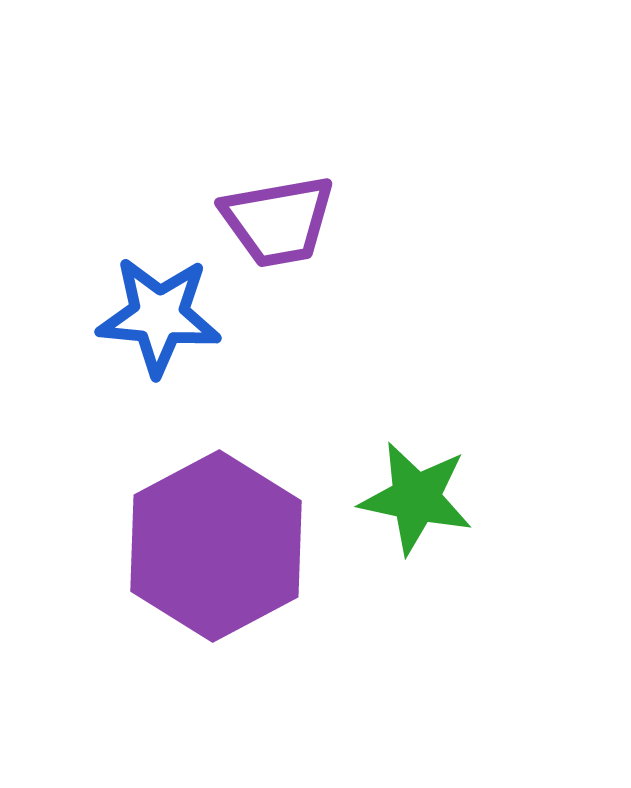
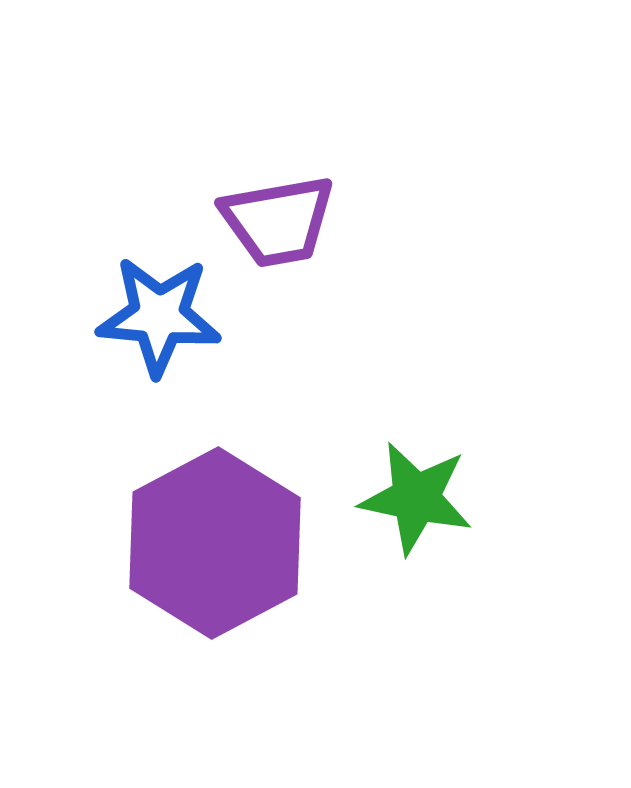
purple hexagon: moved 1 px left, 3 px up
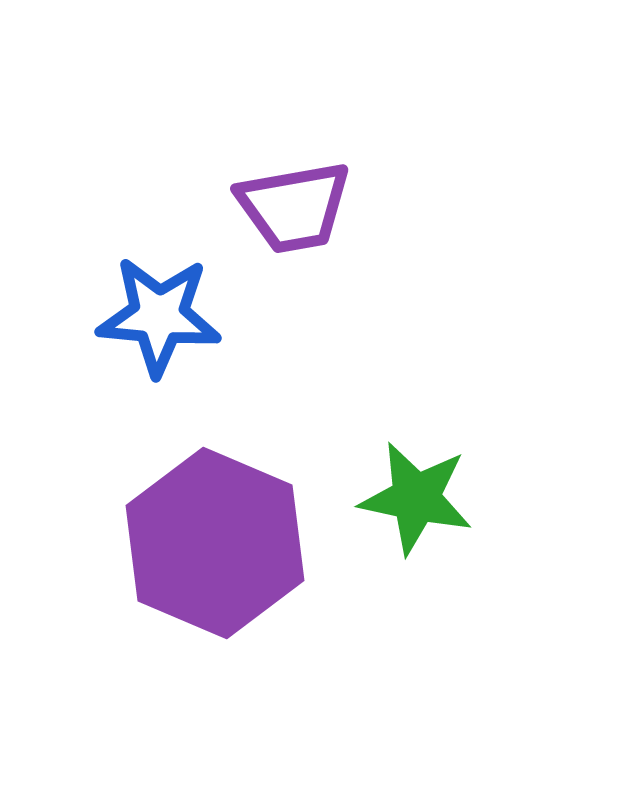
purple trapezoid: moved 16 px right, 14 px up
purple hexagon: rotated 9 degrees counterclockwise
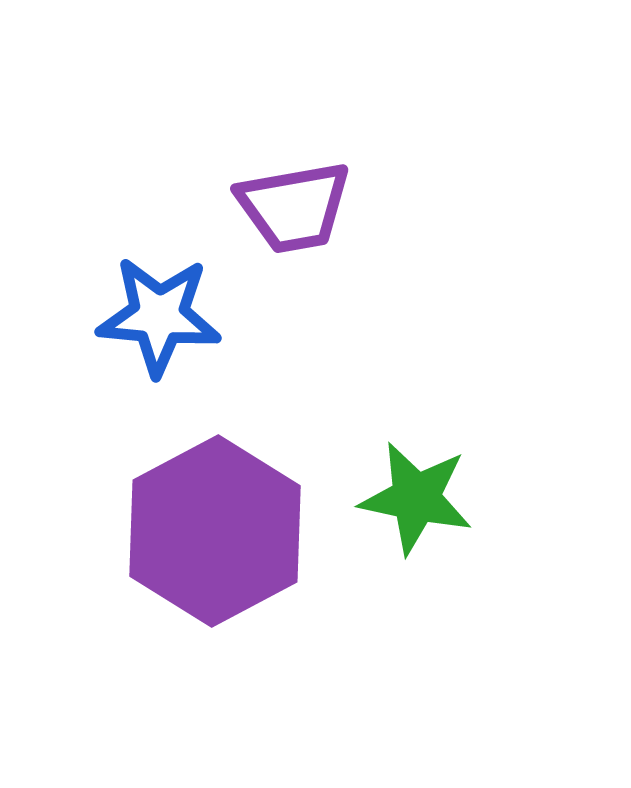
purple hexagon: moved 12 px up; rotated 9 degrees clockwise
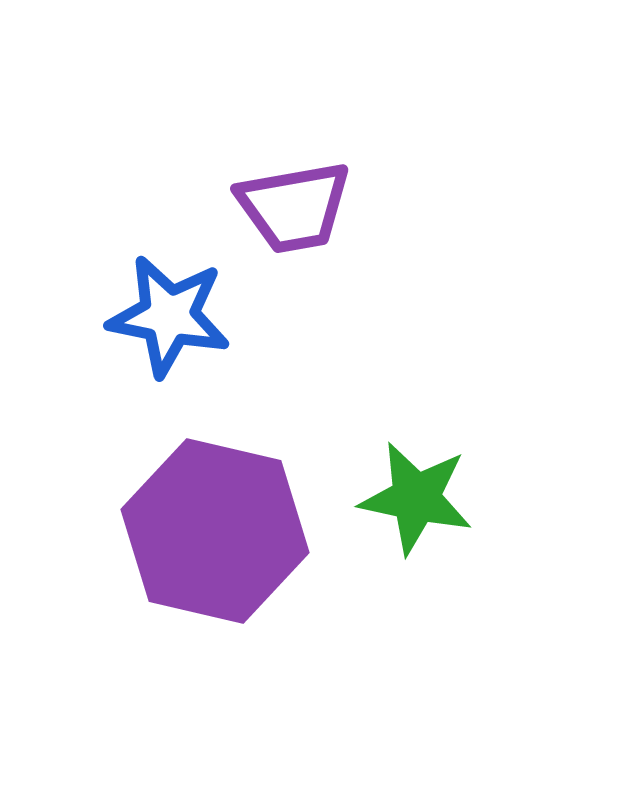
blue star: moved 10 px right; rotated 6 degrees clockwise
purple hexagon: rotated 19 degrees counterclockwise
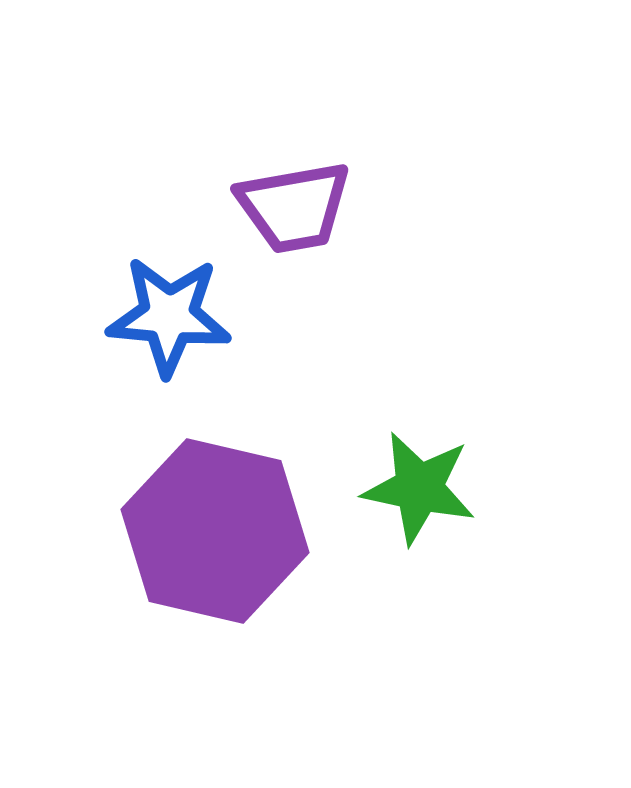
blue star: rotated 6 degrees counterclockwise
green star: moved 3 px right, 10 px up
